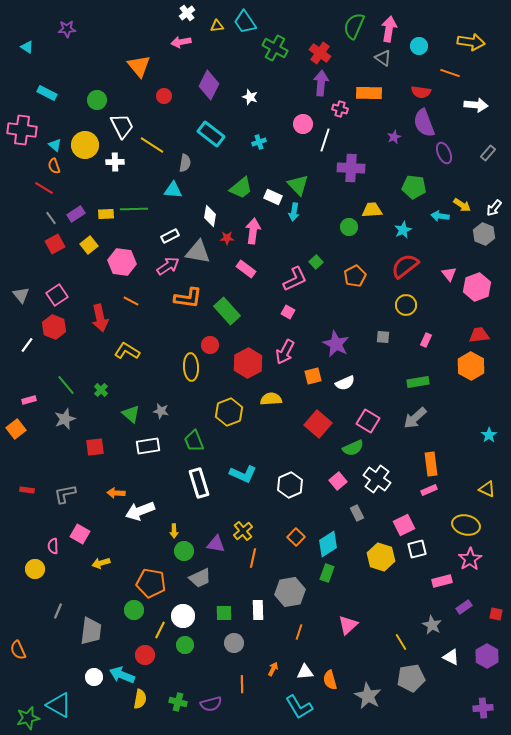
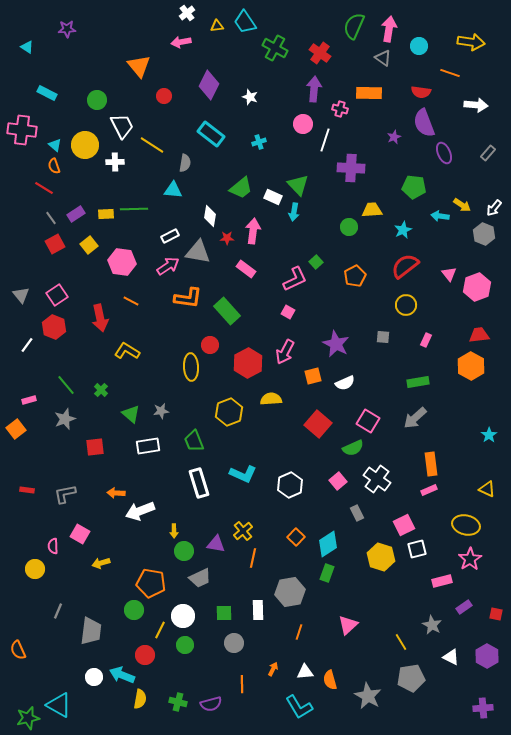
purple arrow at (321, 83): moved 7 px left, 6 px down
gray star at (161, 411): rotated 21 degrees counterclockwise
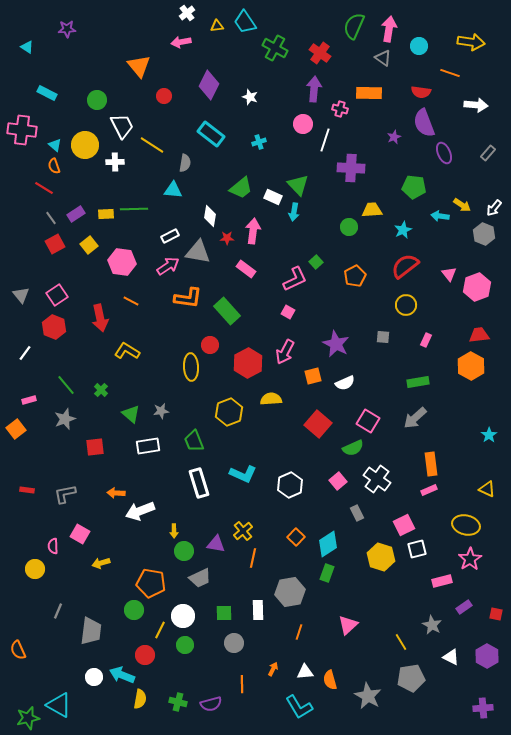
white line at (27, 345): moved 2 px left, 8 px down
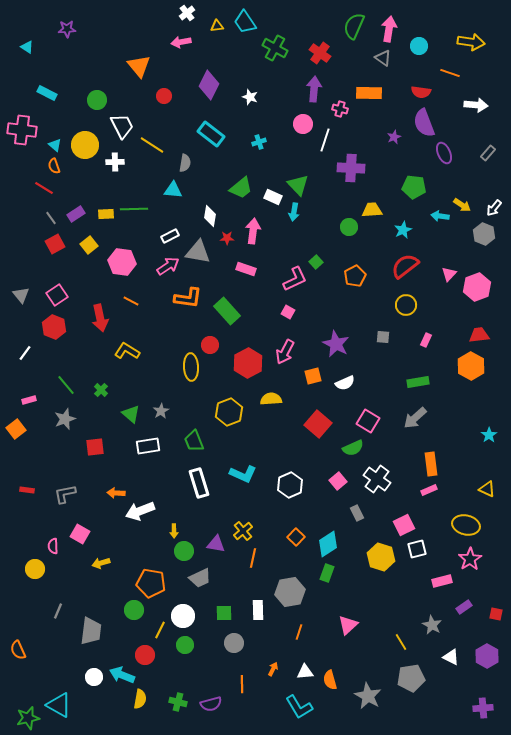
pink rectangle at (246, 269): rotated 18 degrees counterclockwise
pink triangle at (449, 274): rotated 21 degrees clockwise
gray star at (161, 411): rotated 21 degrees counterclockwise
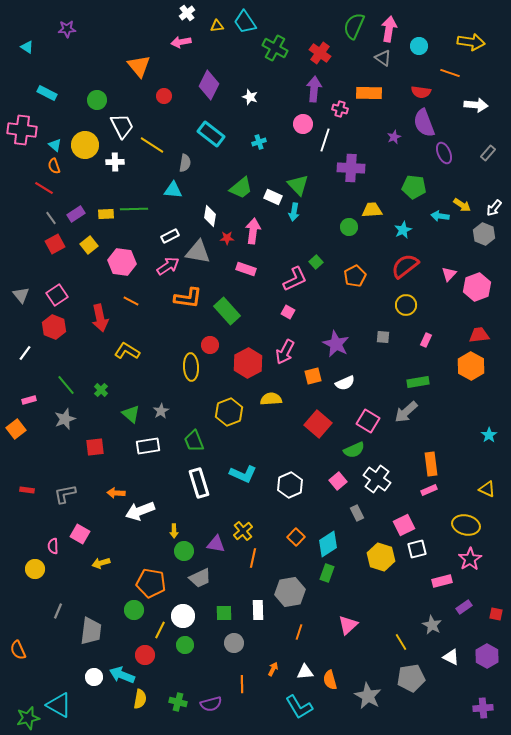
gray arrow at (415, 418): moved 9 px left, 6 px up
green semicircle at (353, 448): moved 1 px right, 2 px down
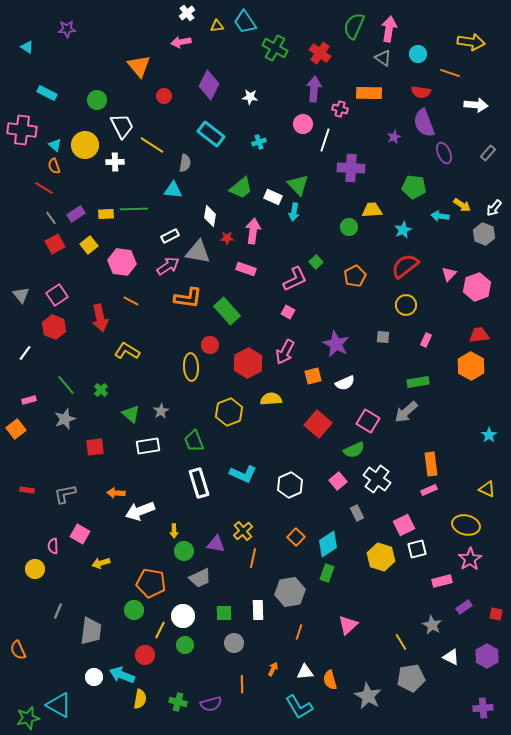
cyan circle at (419, 46): moved 1 px left, 8 px down
white star at (250, 97): rotated 14 degrees counterclockwise
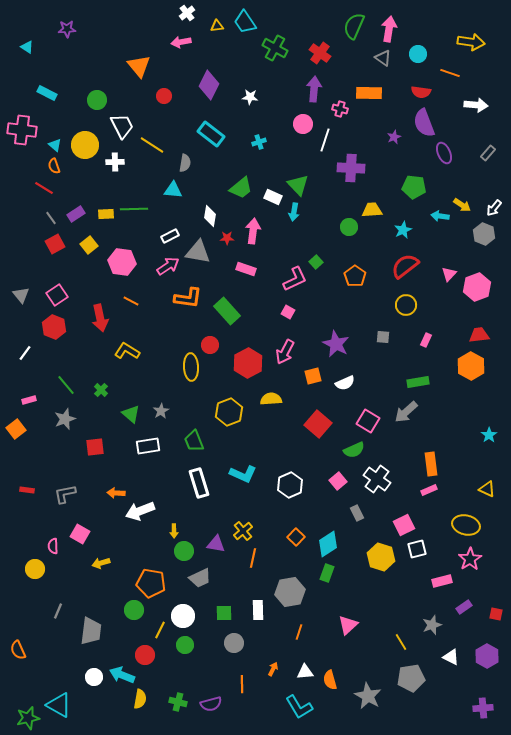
orange pentagon at (355, 276): rotated 10 degrees counterclockwise
gray star at (432, 625): rotated 24 degrees clockwise
